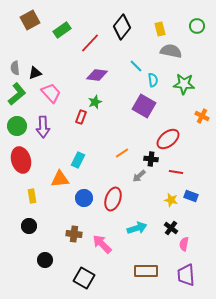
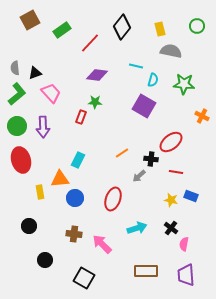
cyan line at (136, 66): rotated 32 degrees counterclockwise
cyan semicircle at (153, 80): rotated 24 degrees clockwise
green star at (95, 102): rotated 24 degrees clockwise
red ellipse at (168, 139): moved 3 px right, 3 px down
yellow rectangle at (32, 196): moved 8 px right, 4 px up
blue circle at (84, 198): moved 9 px left
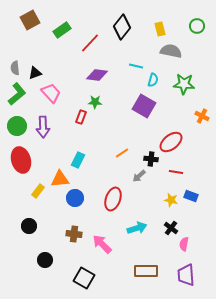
yellow rectangle at (40, 192): moved 2 px left, 1 px up; rotated 48 degrees clockwise
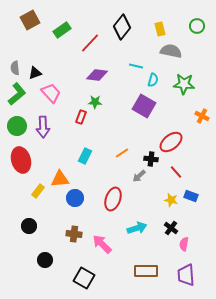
cyan rectangle at (78, 160): moved 7 px right, 4 px up
red line at (176, 172): rotated 40 degrees clockwise
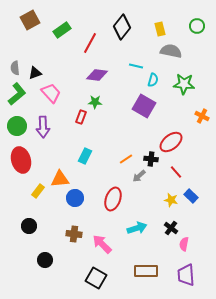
red line at (90, 43): rotated 15 degrees counterclockwise
orange line at (122, 153): moved 4 px right, 6 px down
blue rectangle at (191, 196): rotated 24 degrees clockwise
black square at (84, 278): moved 12 px right
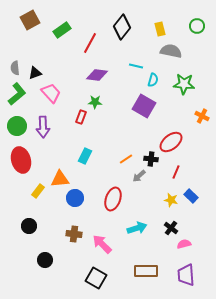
red line at (176, 172): rotated 64 degrees clockwise
pink semicircle at (184, 244): rotated 64 degrees clockwise
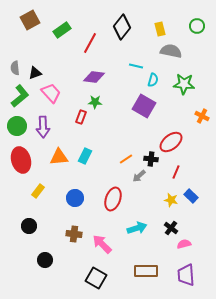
purple diamond at (97, 75): moved 3 px left, 2 px down
green L-shape at (17, 94): moved 3 px right, 2 px down
orange triangle at (60, 179): moved 1 px left, 22 px up
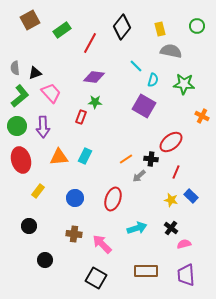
cyan line at (136, 66): rotated 32 degrees clockwise
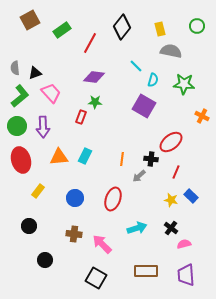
orange line at (126, 159): moved 4 px left; rotated 48 degrees counterclockwise
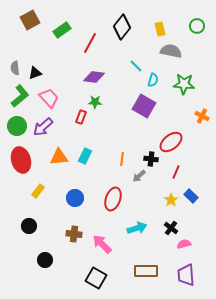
pink trapezoid at (51, 93): moved 2 px left, 5 px down
purple arrow at (43, 127): rotated 50 degrees clockwise
yellow star at (171, 200): rotated 24 degrees clockwise
